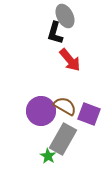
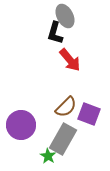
brown semicircle: moved 1 px right, 1 px down; rotated 105 degrees clockwise
purple circle: moved 20 px left, 14 px down
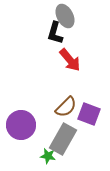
green star: rotated 21 degrees counterclockwise
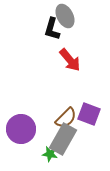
black L-shape: moved 3 px left, 4 px up
brown semicircle: moved 11 px down
purple circle: moved 4 px down
green star: moved 2 px right, 2 px up
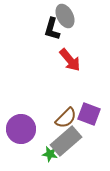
gray rectangle: moved 3 px right, 2 px down; rotated 20 degrees clockwise
